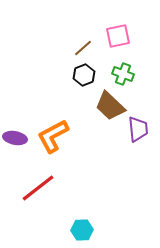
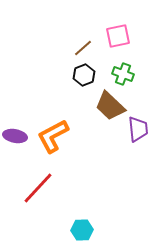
purple ellipse: moved 2 px up
red line: rotated 9 degrees counterclockwise
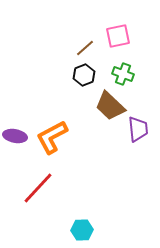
brown line: moved 2 px right
orange L-shape: moved 1 px left, 1 px down
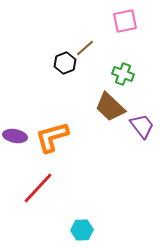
pink square: moved 7 px right, 15 px up
black hexagon: moved 19 px left, 12 px up
brown trapezoid: moved 1 px down
purple trapezoid: moved 4 px right, 3 px up; rotated 32 degrees counterclockwise
orange L-shape: rotated 12 degrees clockwise
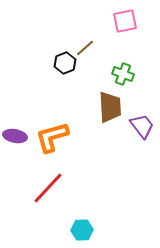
brown trapezoid: rotated 136 degrees counterclockwise
red line: moved 10 px right
